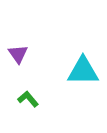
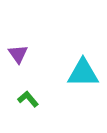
cyan triangle: moved 2 px down
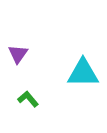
purple triangle: rotated 10 degrees clockwise
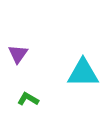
green L-shape: rotated 20 degrees counterclockwise
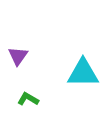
purple triangle: moved 2 px down
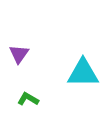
purple triangle: moved 1 px right, 2 px up
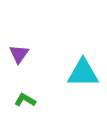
green L-shape: moved 3 px left, 1 px down
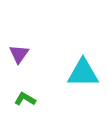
green L-shape: moved 1 px up
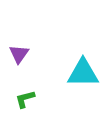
green L-shape: rotated 45 degrees counterclockwise
